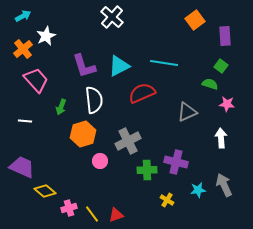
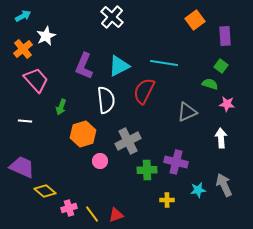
purple L-shape: rotated 40 degrees clockwise
red semicircle: moved 2 px right, 2 px up; rotated 40 degrees counterclockwise
white semicircle: moved 12 px right
yellow cross: rotated 32 degrees counterclockwise
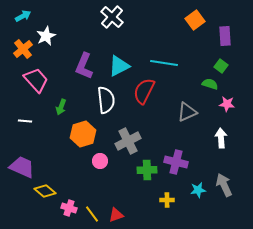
pink cross: rotated 35 degrees clockwise
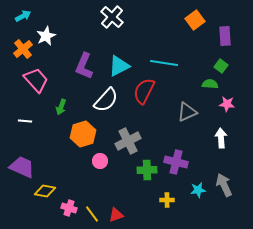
green semicircle: rotated 14 degrees counterclockwise
white semicircle: rotated 48 degrees clockwise
yellow diamond: rotated 30 degrees counterclockwise
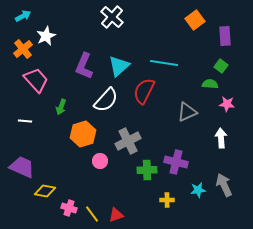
cyan triangle: rotated 15 degrees counterclockwise
